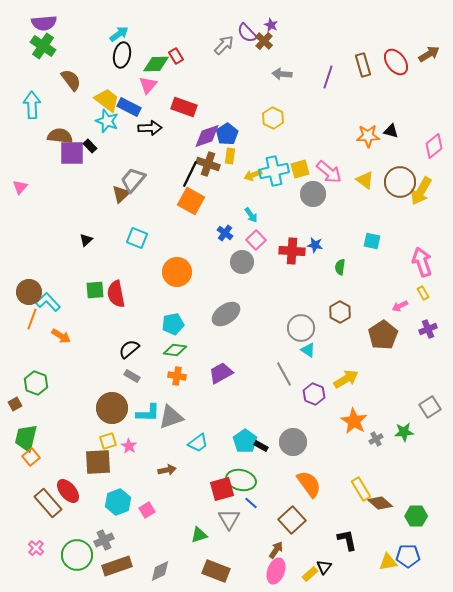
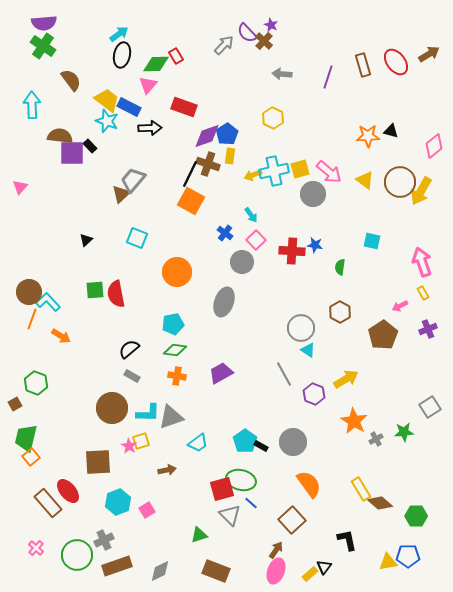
gray ellipse at (226, 314): moved 2 px left, 12 px up; rotated 36 degrees counterclockwise
yellow square at (108, 441): moved 33 px right
gray triangle at (229, 519): moved 1 px right, 4 px up; rotated 15 degrees counterclockwise
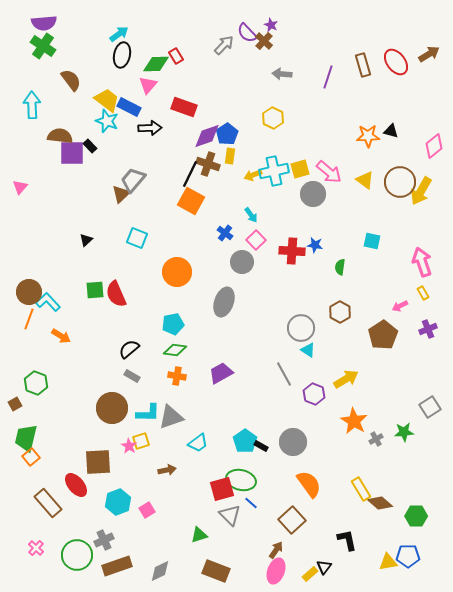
red semicircle at (116, 294): rotated 12 degrees counterclockwise
orange line at (32, 319): moved 3 px left
red ellipse at (68, 491): moved 8 px right, 6 px up
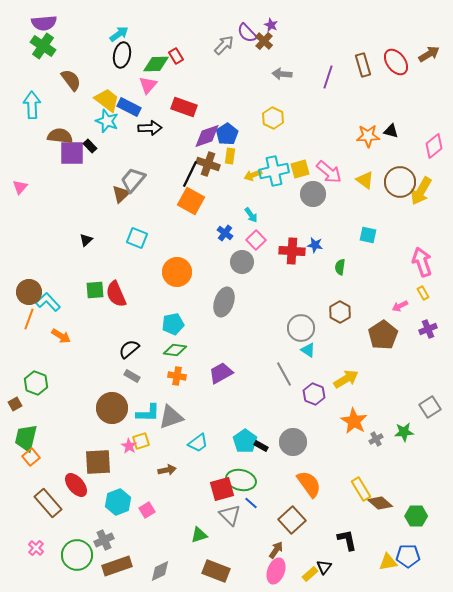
cyan square at (372, 241): moved 4 px left, 6 px up
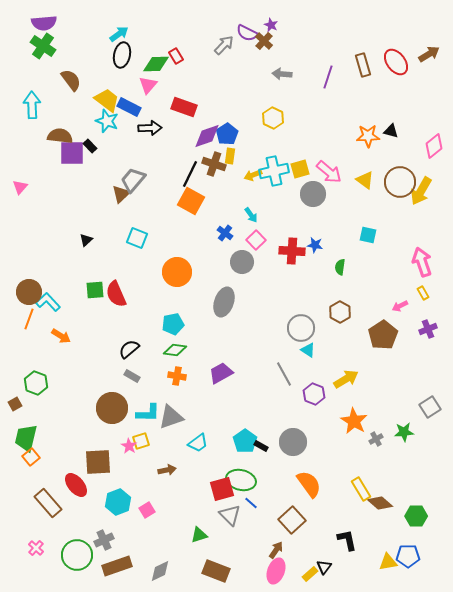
purple semicircle at (247, 33): rotated 20 degrees counterclockwise
brown cross at (208, 164): moved 6 px right
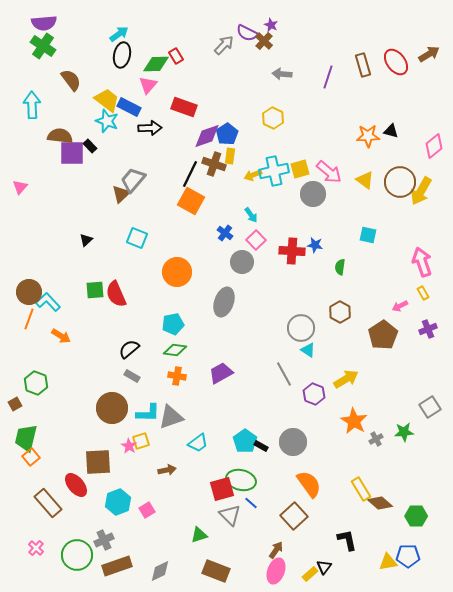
brown square at (292, 520): moved 2 px right, 4 px up
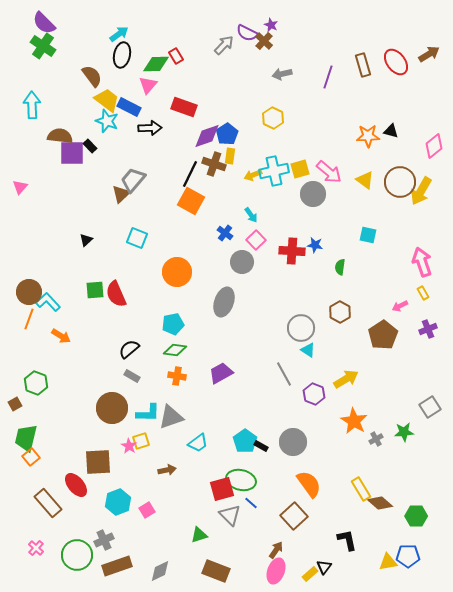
purple semicircle at (44, 23): rotated 50 degrees clockwise
gray arrow at (282, 74): rotated 18 degrees counterclockwise
brown semicircle at (71, 80): moved 21 px right, 4 px up
